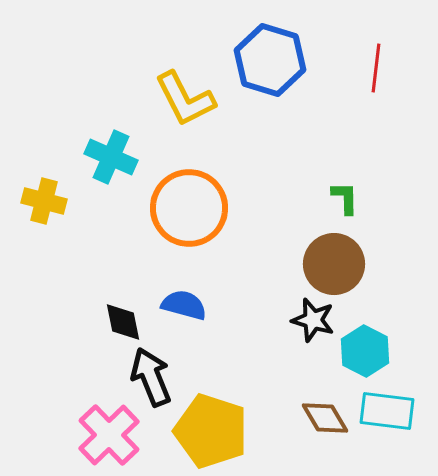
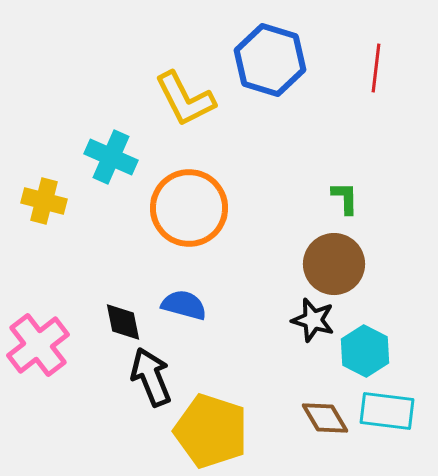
pink cross: moved 71 px left, 90 px up; rotated 6 degrees clockwise
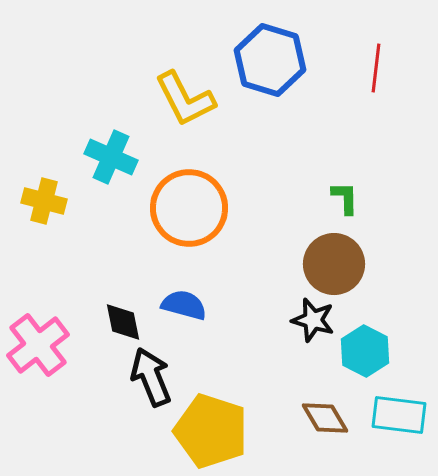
cyan rectangle: moved 12 px right, 4 px down
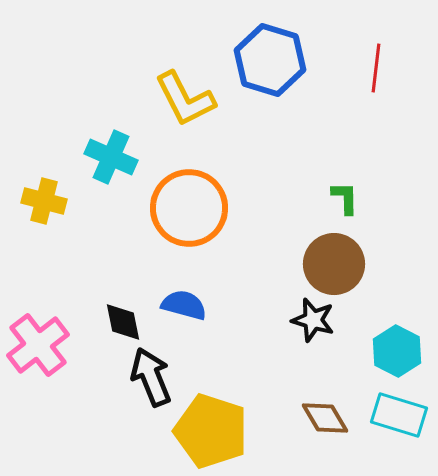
cyan hexagon: moved 32 px right
cyan rectangle: rotated 10 degrees clockwise
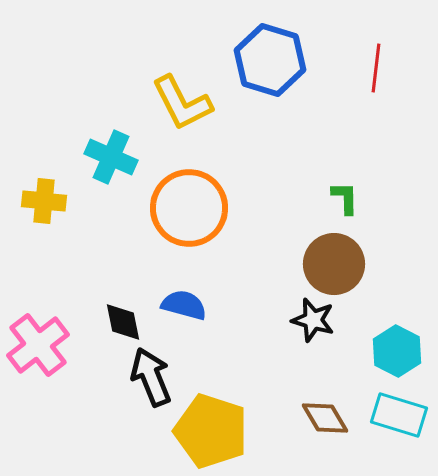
yellow L-shape: moved 3 px left, 4 px down
yellow cross: rotated 9 degrees counterclockwise
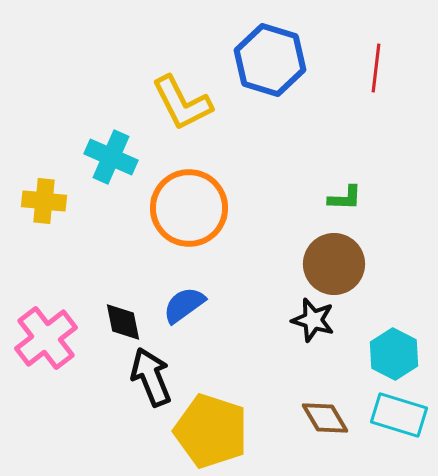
green L-shape: rotated 93 degrees clockwise
blue semicircle: rotated 51 degrees counterclockwise
pink cross: moved 8 px right, 7 px up
cyan hexagon: moved 3 px left, 3 px down
